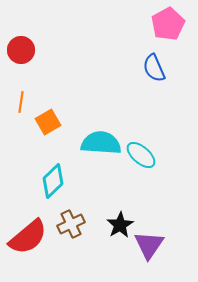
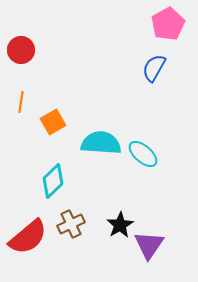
blue semicircle: rotated 52 degrees clockwise
orange square: moved 5 px right
cyan ellipse: moved 2 px right, 1 px up
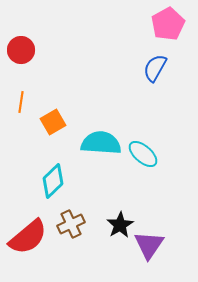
blue semicircle: moved 1 px right
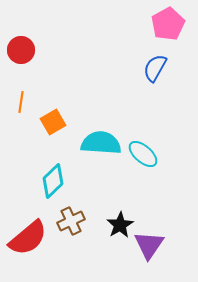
brown cross: moved 3 px up
red semicircle: moved 1 px down
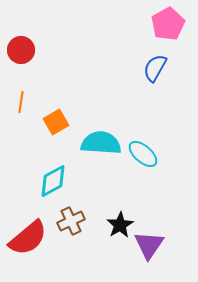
orange square: moved 3 px right
cyan diamond: rotated 16 degrees clockwise
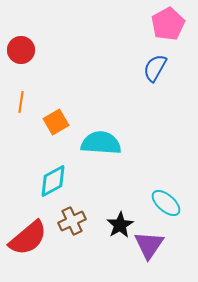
cyan ellipse: moved 23 px right, 49 px down
brown cross: moved 1 px right
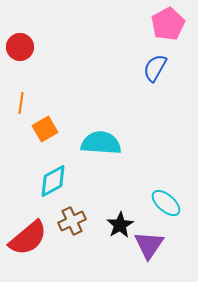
red circle: moved 1 px left, 3 px up
orange line: moved 1 px down
orange square: moved 11 px left, 7 px down
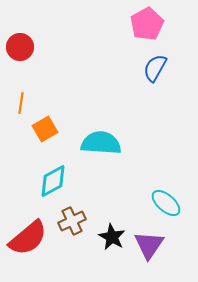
pink pentagon: moved 21 px left
black star: moved 8 px left, 12 px down; rotated 12 degrees counterclockwise
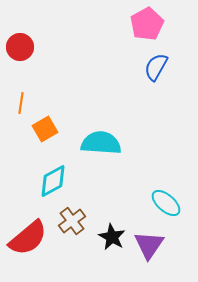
blue semicircle: moved 1 px right, 1 px up
brown cross: rotated 12 degrees counterclockwise
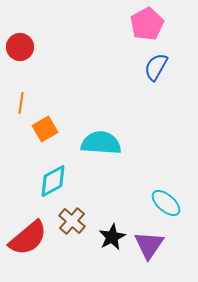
brown cross: rotated 12 degrees counterclockwise
black star: rotated 16 degrees clockwise
